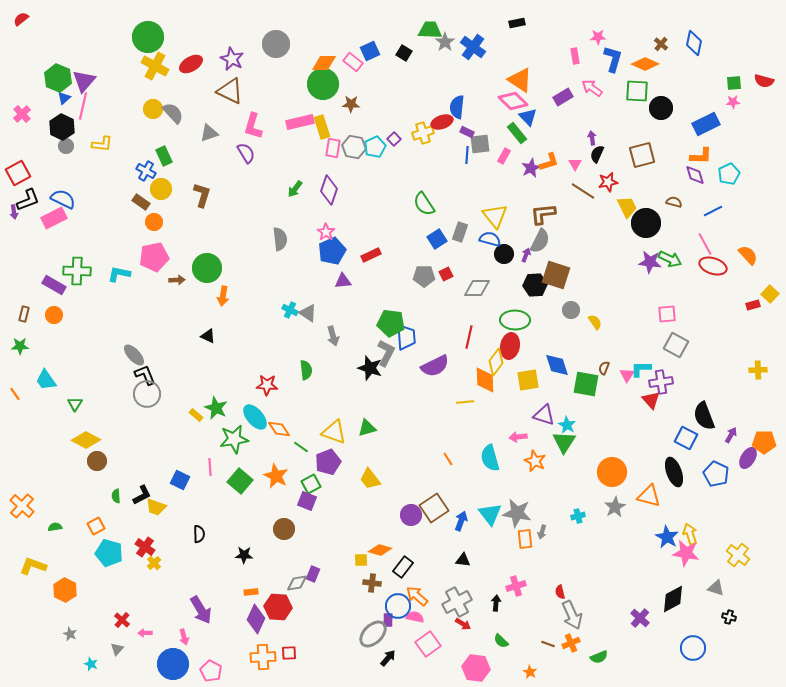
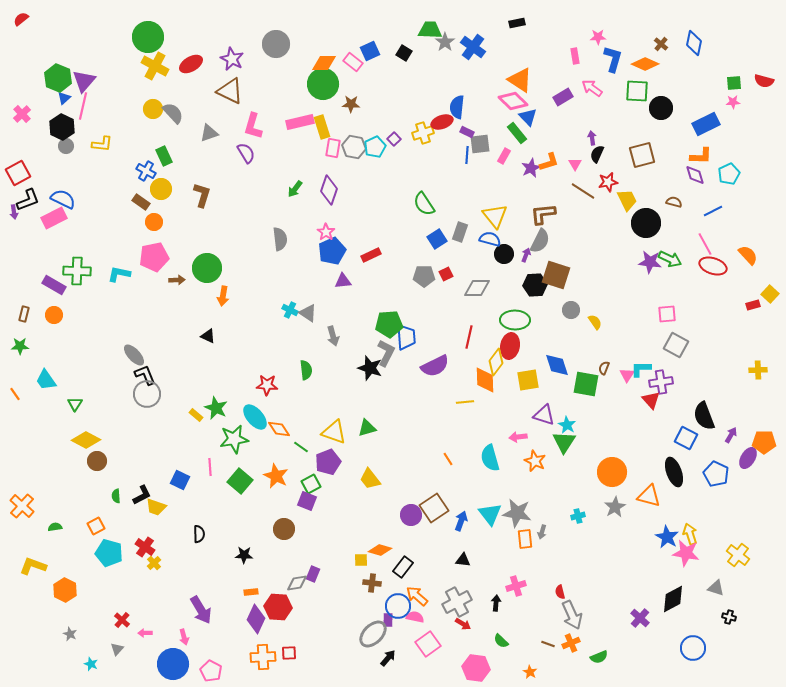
yellow trapezoid at (627, 207): moved 7 px up
green pentagon at (391, 323): moved 2 px left, 1 px down; rotated 12 degrees counterclockwise
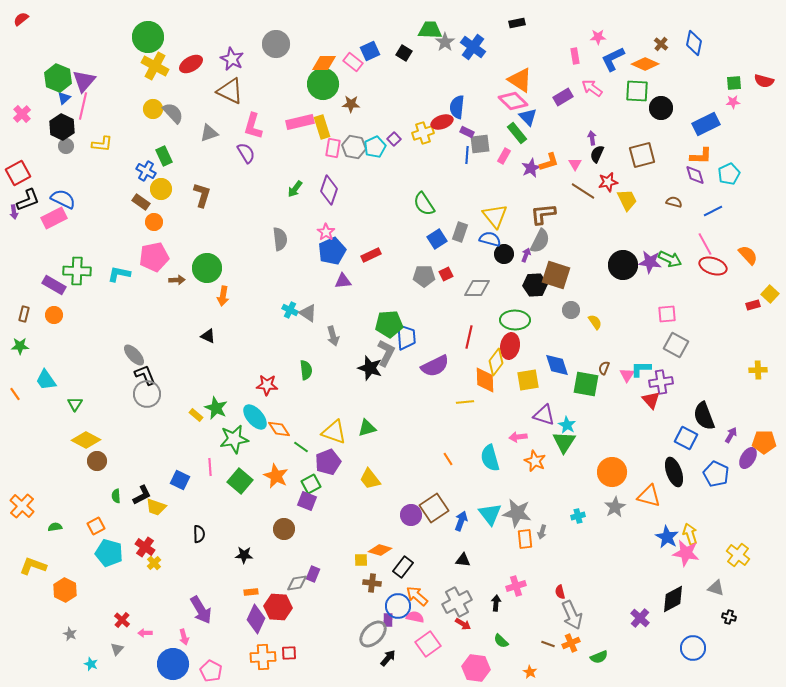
blue L-shape at (613, 59): rotated 132 degrees counterclockwise
black circle at (646, 223): moved 23 px left, 42 px down
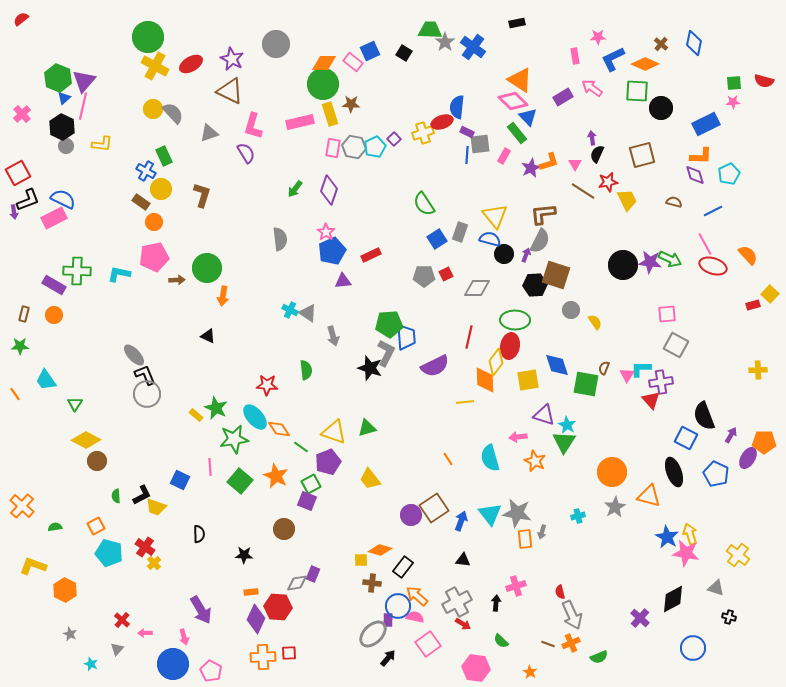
yellow rectangle at (322, 127): moved 8 px right, 13 px up
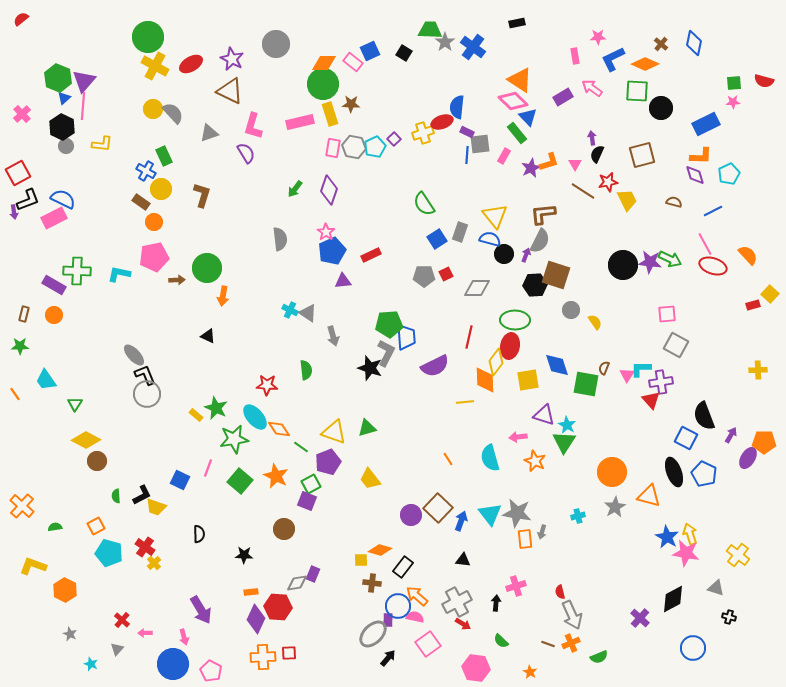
pink line at (83, 106): rotated 8 degrees counterclockwise
pink line at (210, 467): moved 2 px left, 1 px down; rotated 24 degrees clockwise
blue pentagon at (716, 474): moved 12 px left
brown square at (434, 508): moved 4 px right; rotated 12 degrees counterclockwise
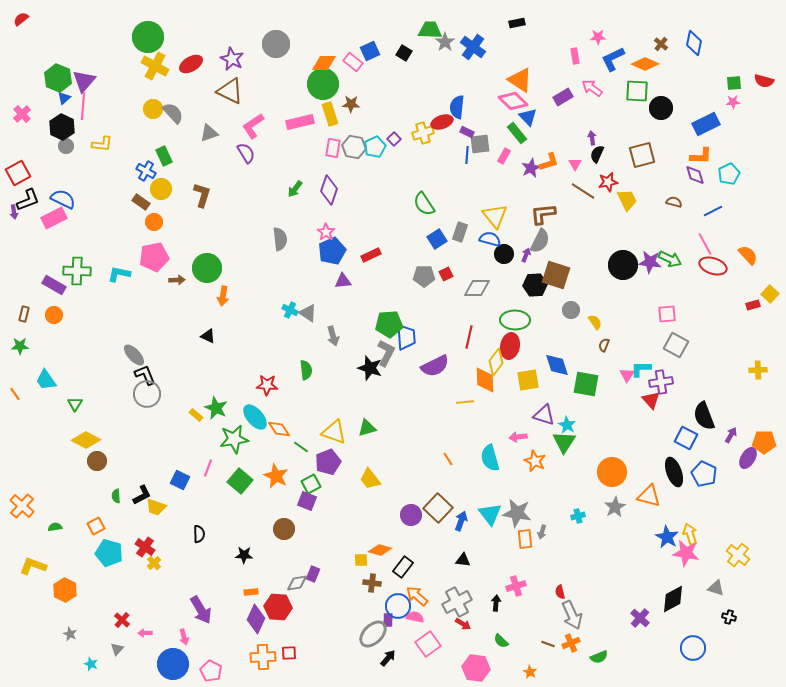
pink L-shape at (253, 126): rotated 40 degrees clockwise
brown semicircle at (604, 368): moved 23 px up
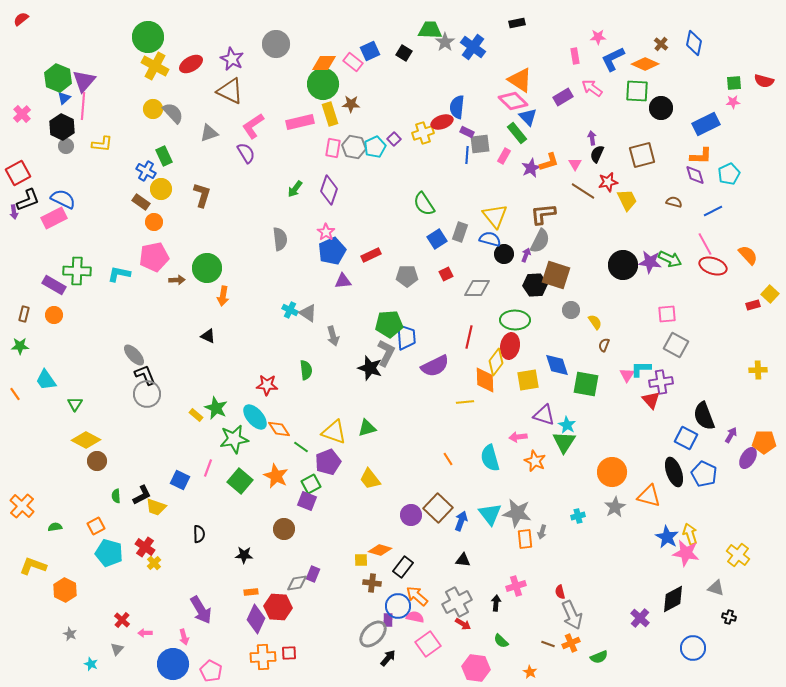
gray pentagon at (424, 276): moved 17 px left
